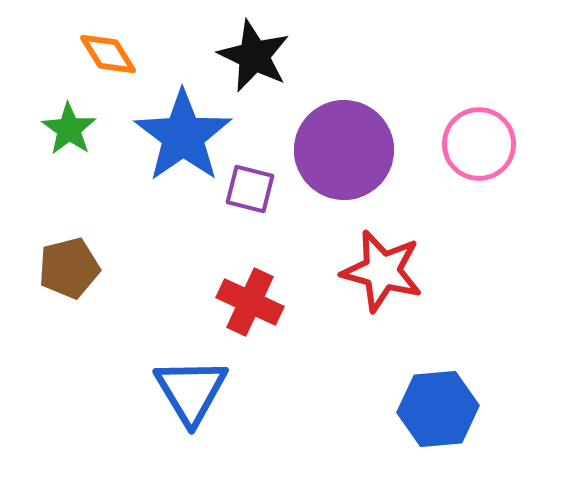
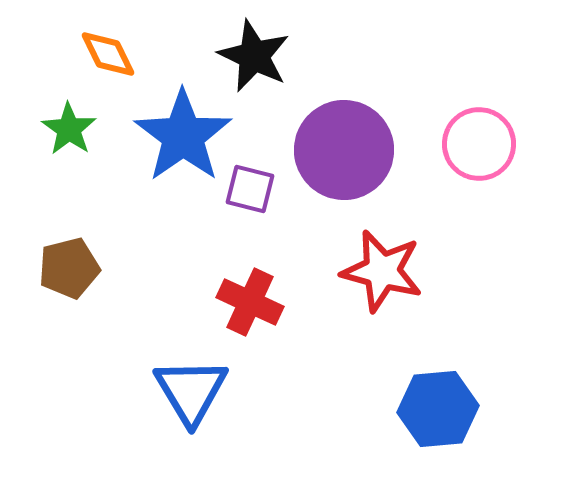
orange diamond: rotated 6 degrees clockwise
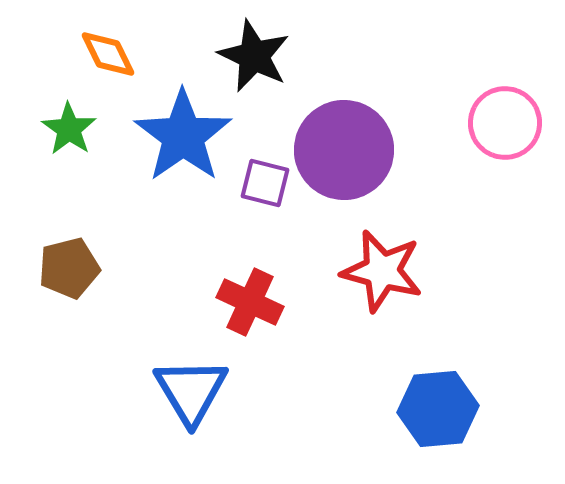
pink circle: moved 26 px right, 21 px up
purple square: moved 15 px right, 6 px up
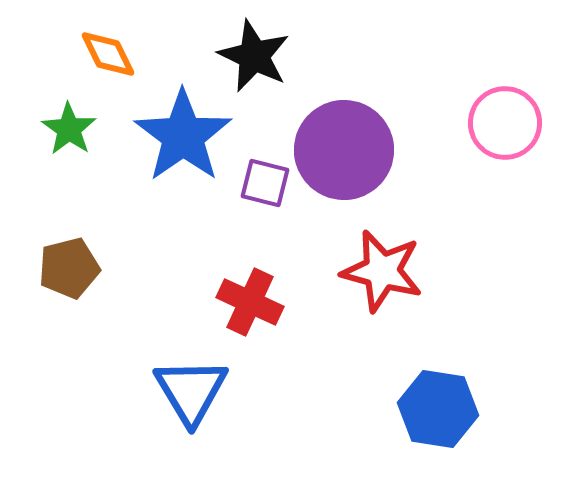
blue hexagon: rotated 14 degrees clockwise
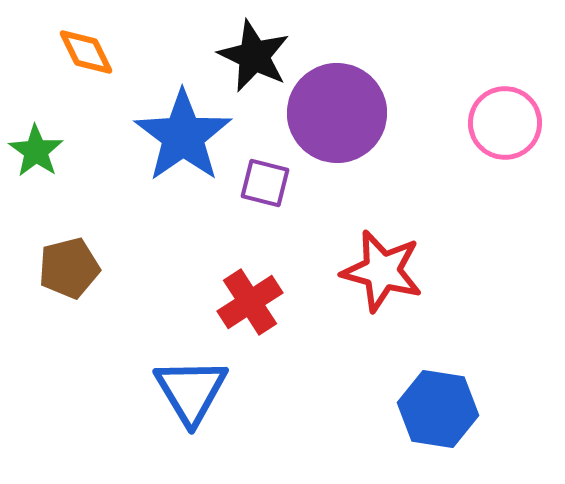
orange diamond: moved 22 px left, 2 px up
green star: moved 33 px left, 22 px down
purple circle: moved 7 px left, 37 px up
red cross: rotated 32 degrees clockwise
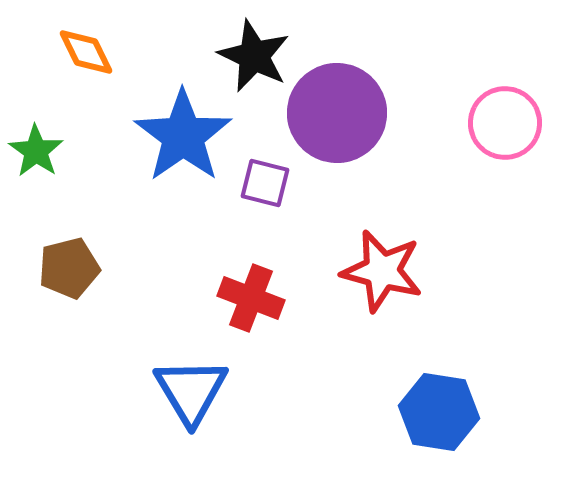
red cross: moved 1 px right, 4 px up; rotated 36 degrees counterclockwise
blue hexagon: moved 1 px right, 3 px down
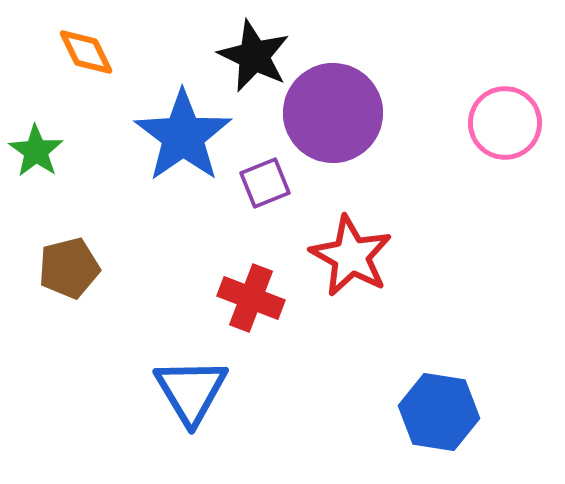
purple circle: moved 4 px left
purple square: rotated 36 degrees counterclockwise
red star: moved 31 px left, 15 px up; rotated 14 degrees clockwise
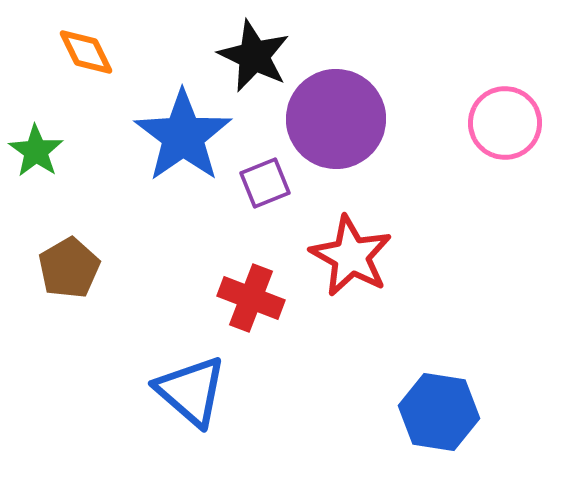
purple circle: moved 3 px right, 6 px down
brown pentagon: rotated 16 degrees counterclockwise
blue triangle: rotated 18 degrees counterclockwise
